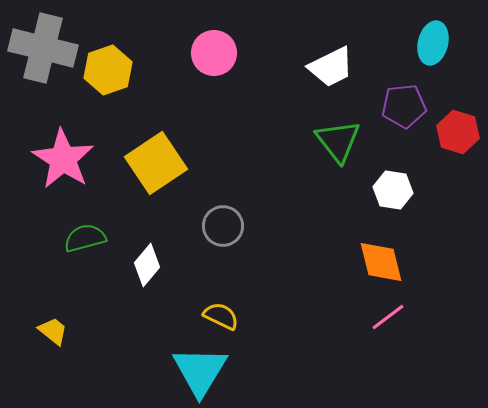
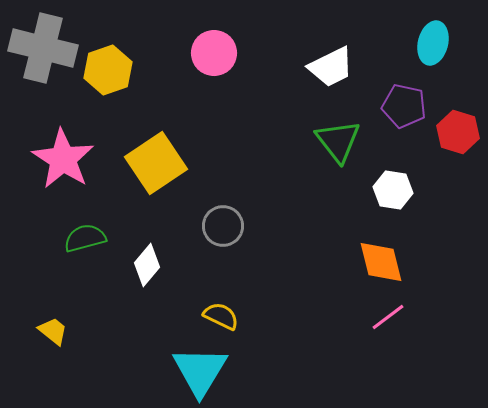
purple pentagon: rotated 18 degrees clockwise
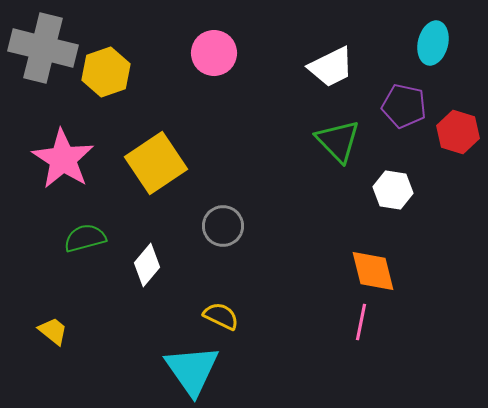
yellow hexagon: moved 2 px left, 2 px down
green triangle: rotated 6 degrees counterclockwise
orange diamond: moved 8 px left, 9 px down
pink line: moved 27 px left, 5 px down; rotated 42 degrees counterclockwise
cyan triangle: moved 8 px left, 1 px up; rotated 6 degrees counterclockwise
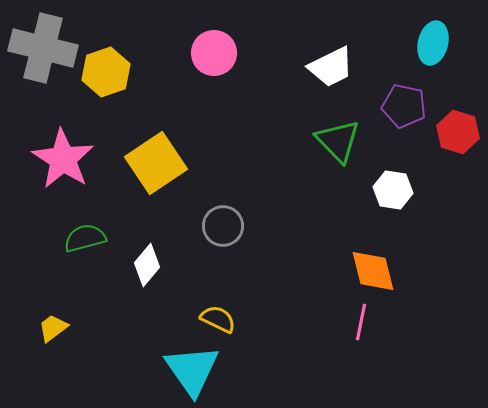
yellow semicircle: moved 3 px left, 3 px down
yellow trapezoid: moved 3 px up; rotated 76 degrees counterclockwise
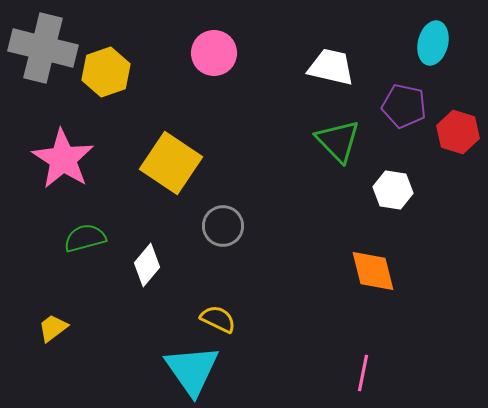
white trapezoid: rotated 141 degrees counterclockwise
yellow square: moved 15 px right; rotated 22 degrees counterclockwise
pink line: moved 2 px right, 51 px down
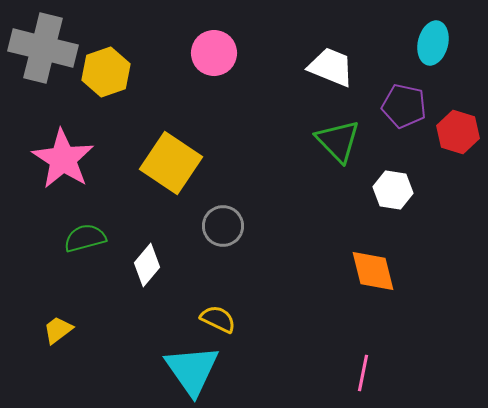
white trapezoid: rotated 9 degrees clockwise
yellow trapezoid: moved 5 px right, 2 px down
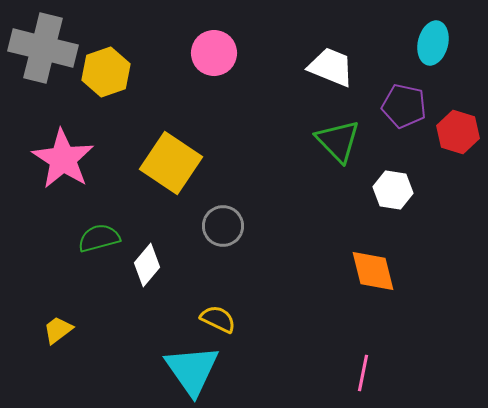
green semicircle: moved 14 px right
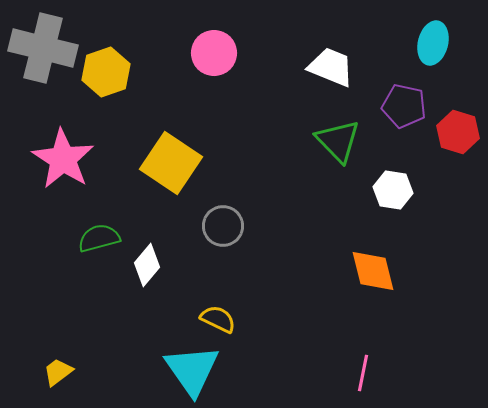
yellow trapezoid: moved 42 px down
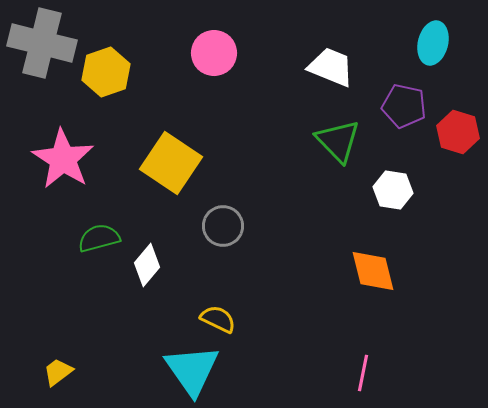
gray cross: moved 1 px left, 5 px up
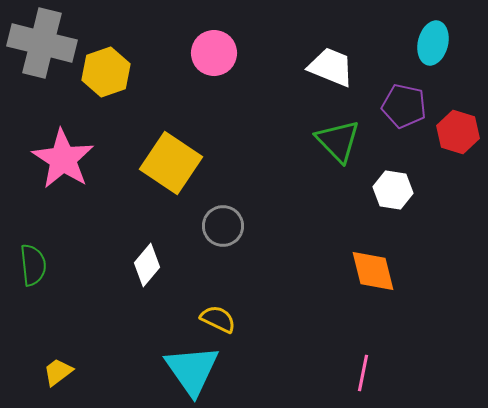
green semicircle: moved 66 px left, 27 px down; rotated 99 degrees clockwise
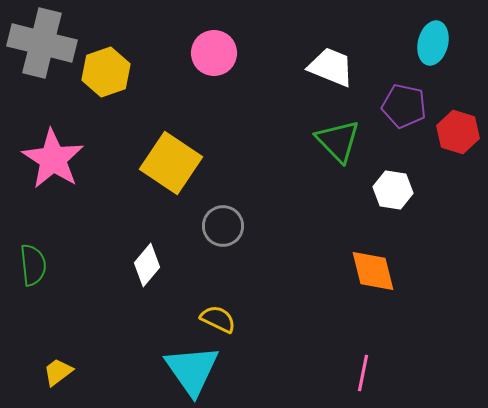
pink star: moved 10 px left
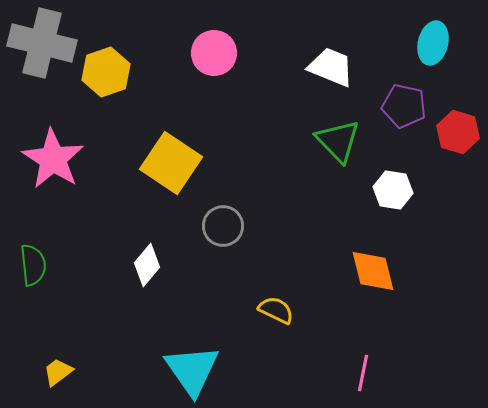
yellow semicircle: moved 58 px right, 9 px up
